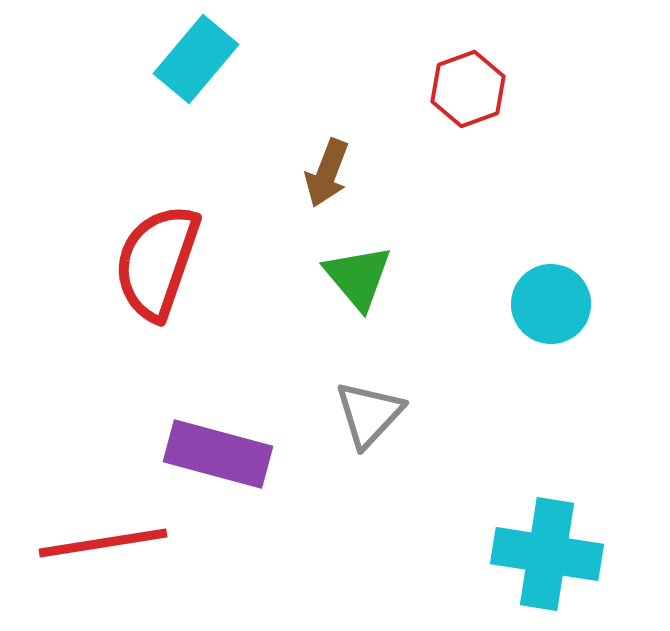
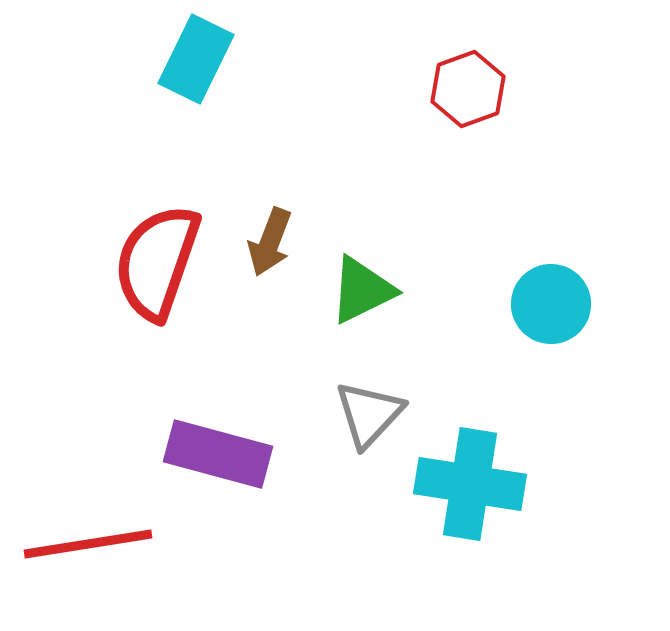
cyan rectangle: rotated 14 degrees counterclockwise
brown arrow: moved 57 px left, 69 px down
green triangle: moved 4 px right, 13 px down; rotated 44 degrees clockwise
red line: moved 15 px left, 1 px down
cyan cross: moved 77 px left, 70 px up
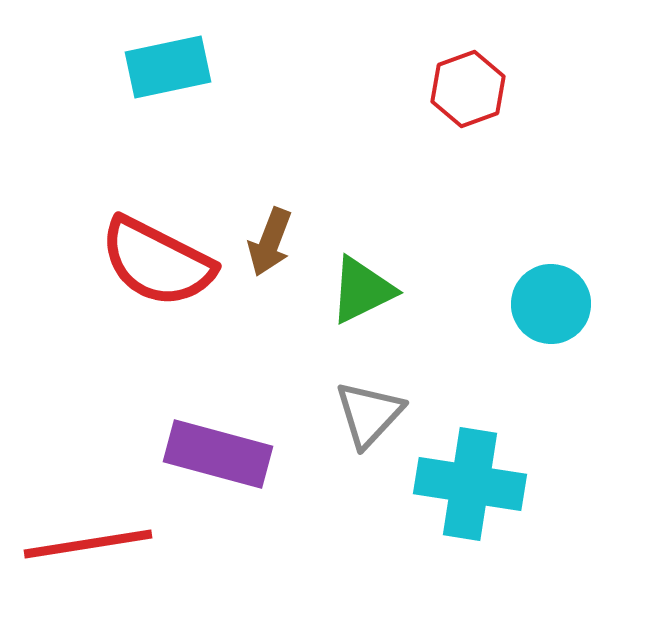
cyan rectangle: moved 28 px left, 8 px down; rotated 52 degrees clockwise
red semicircle: rotated 82 degrees counterclockwise
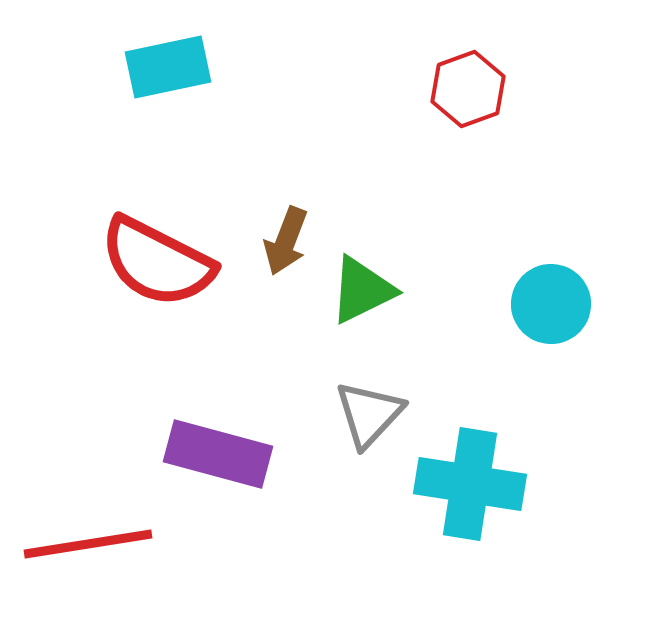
brown arrow: moved 16 px right, 1 px up
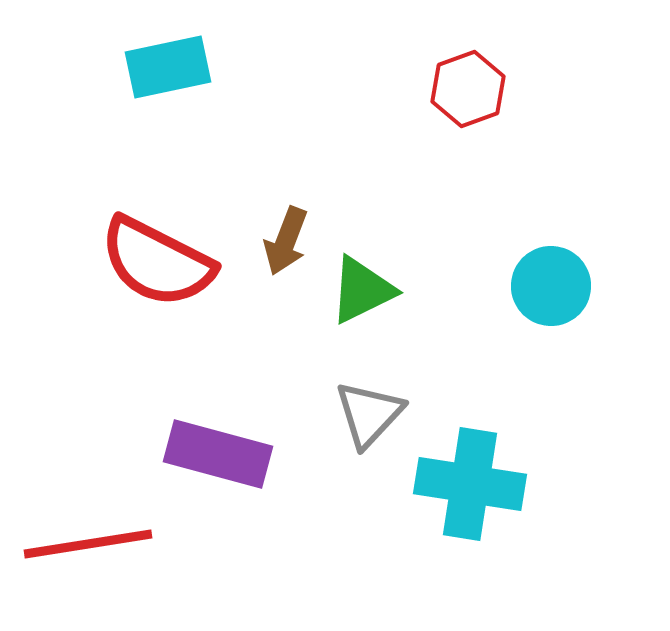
cyan circle: moved 18 px up
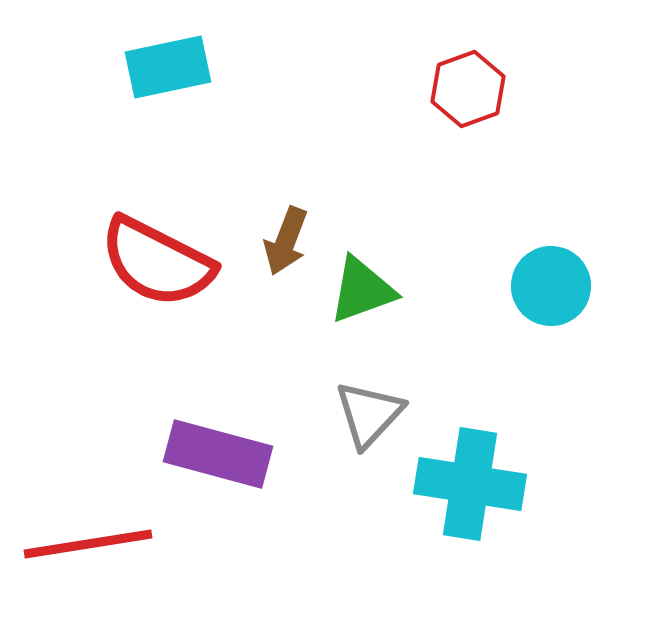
green triangle: rotated 6 degrees clockwise
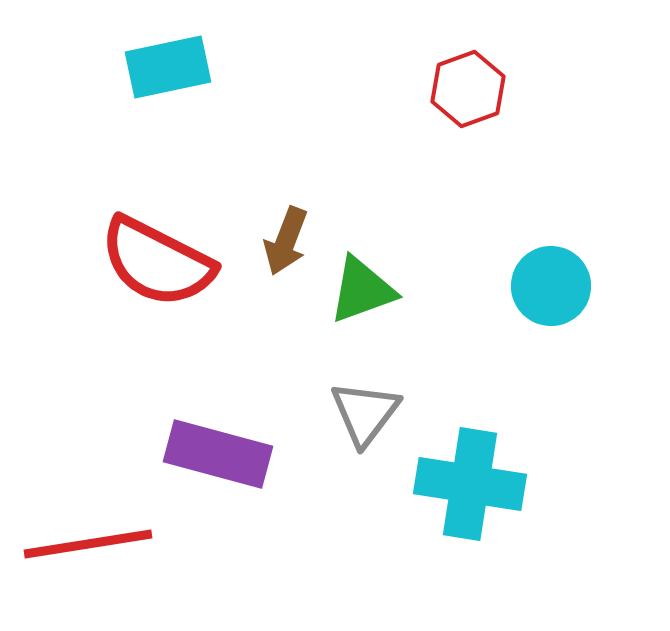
gray triangle: moved 4 px left, 1 px up; rotated 6 degrees counterclockwise
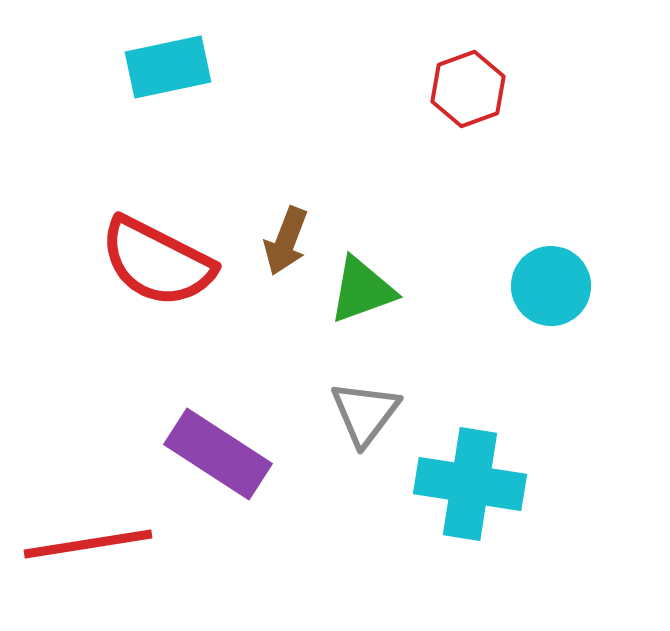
purple rectangle: rotated 18 degrees clockwise
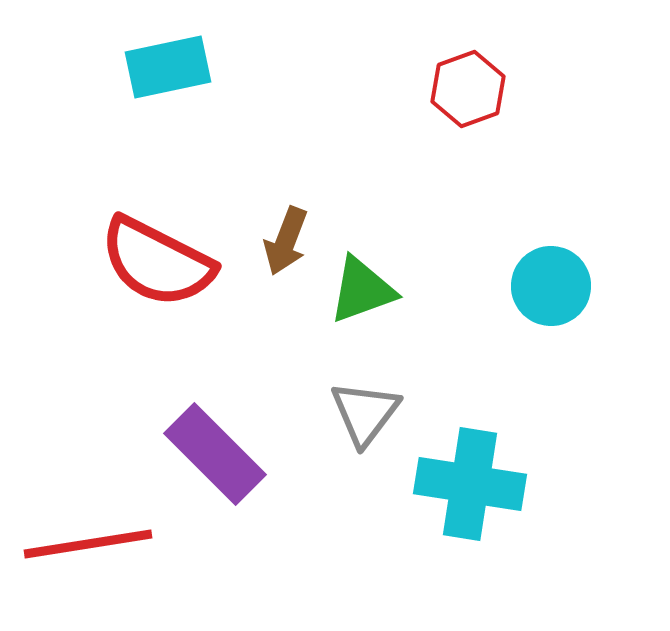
purple rectangle: moved 3 px left; rotated 12 degrees clockwise
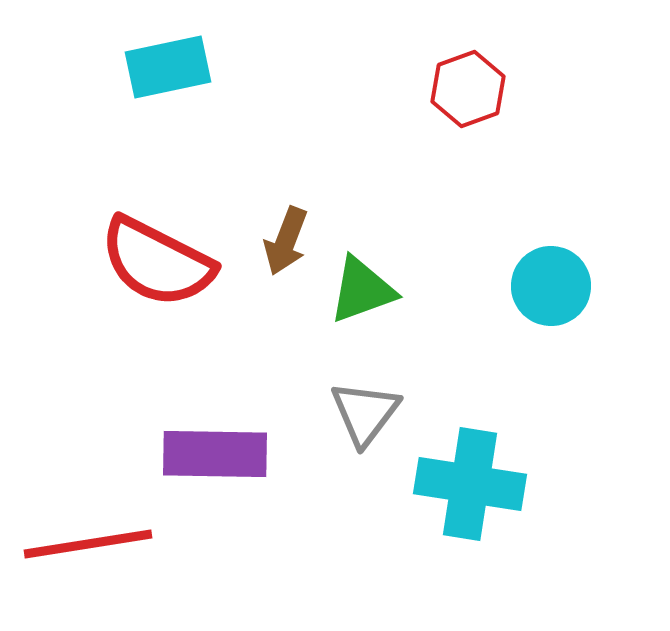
purple rectangle: rotated 44 degrees counterclockwise
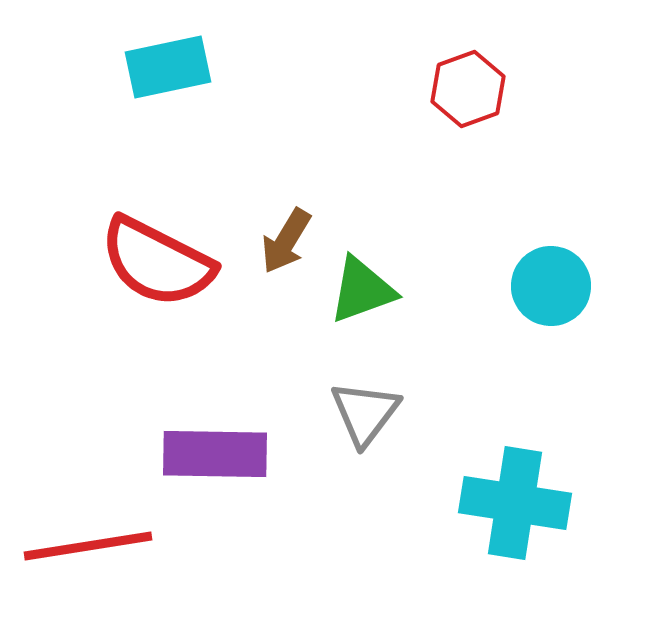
brown arrow: rotated 10 degrees clockwise
cyan cross: moved 45 px right, 19 px down
red line: moved 2 px down
